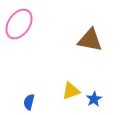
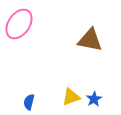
yellow triangle: moved 6 px down
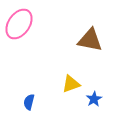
yellow triangle: moved 13 px up
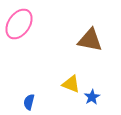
yellow triangle: rotated 42 degrees clockwise
blue star: moved 2 px left, 2 px up
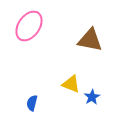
pink ellipse: moved 10 px right, 2 px down
blue semicircle: moved 3 px right, 1 px down
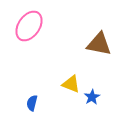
brown triangle: moved 9 px right, 4 px down
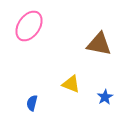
blue star: moved 13 px right
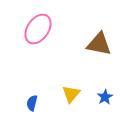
pink ellipse: moved 9 px right, 3 px down
yellow triangle: moved 10 px down; rotated 48 degrees clockwise
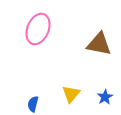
pink ellipse: rotated 12 degrees counterclockwise
blue semicircle: moved 1 px right, 1 px down
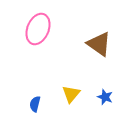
brown triangle: rotated 24 degrees clockwise
blue star: rotated 21 degrees counterclockwise
blue semicircle: moved 2 px right
